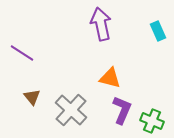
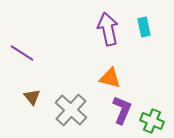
purple arrow: moved 7 px right, 5 px down
cyan rectangle: moved 14 px left, 4 px up; rotated 12 degrees clockwise
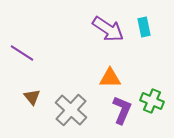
purple arrow: rotated 136 degrees clockwise
orange triangle: rotated 15 degrees counterclockwise
green cross: moved 20 px up
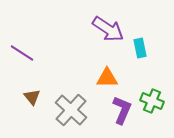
cyan rectangle: moved 4 px left, 21 px down
orange triangle: moved 3 px left
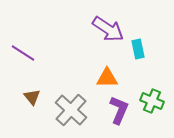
cyan rectangle: moved 2 px left, 1 px down
purple line: moved 1 px right
purple L-shape: moved 3 px left
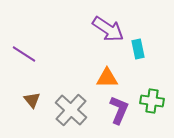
purple line: moved 1 px right, 1 px down
brown triangle: moved 3 px down
green cross: rotated 15 degrees counterclockwise
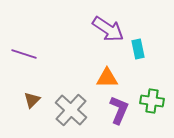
purple line: rotated 15 degrees counterclockwise
brown triangle: rotated 24 degrees clockwise
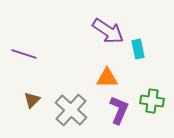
purple arrow: moved 2 px down
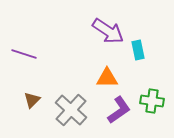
cyan rectangle: moved 1 px down
purple L-shape: rotated 32 degrees clockwise
